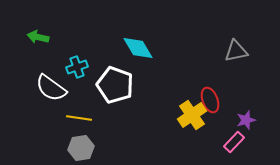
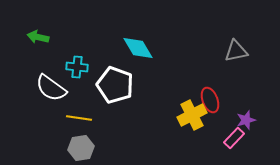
cyan cross: rotated 25 degrees clockwise
yellow cross: rotated 8 degrees clockwise
pink rectangle: moved 4 px up
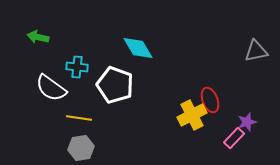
gray triangle: moved 20 px right
purple star: moved 1 px right, 2 px down
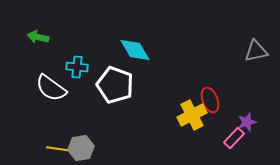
cyan diamond: moved 3 px left, 2 px down
yellow line: moved 20 px left, 31 px down
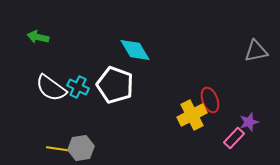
cyan cross: moved 1 px right, 20 px down; rotated 20 degrees clockwise
purple star: moved 2 px right
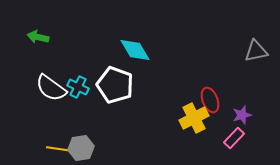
yellow cross: moved 2 px right, 3 px down
purple star: moved 7 px left, 7 px up
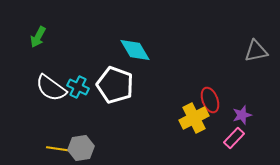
green arrow: rotated 75 degrees counterclockwise
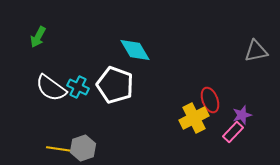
pink rectangle: moved 1 px left, 6 px up
gray hexagon: moved 2 px right; rotated 10 degrees counterclockwise
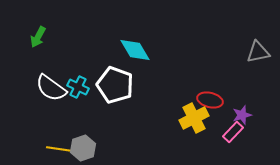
gray triangle: moved 2 px right, 1 px down
red ellipse: rotated 55 degrees counterclockwise
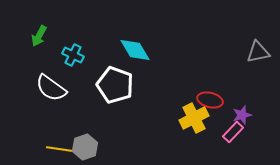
green arrow: moved 1 px right, 1 px up
cyan cross: moved 5 px left, 32 px up
gray hexagon: moved 2 px right, 1 px up
